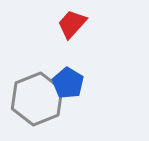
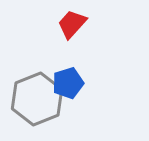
blue pentagon: rotated 24 degrees clockwise
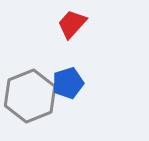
gray hexagon: moved 7 px left, 3 px up
